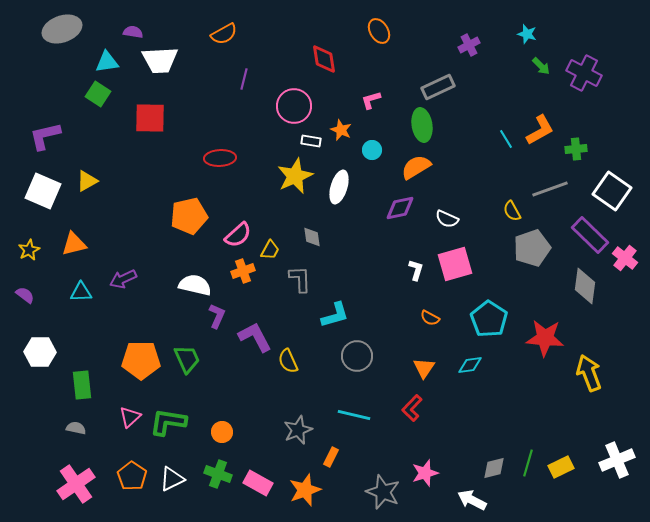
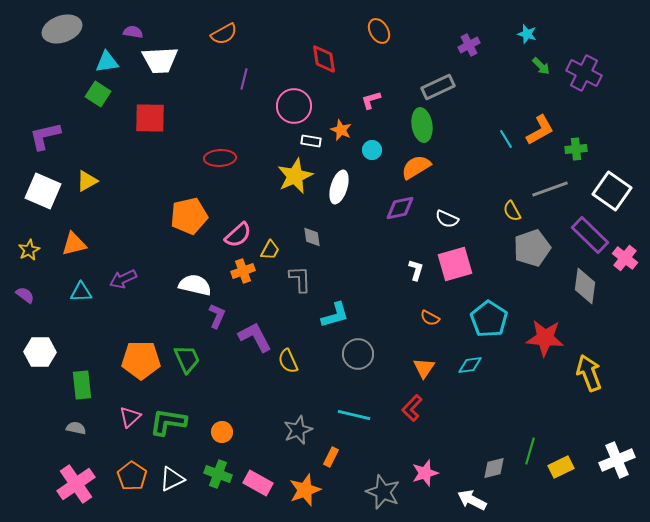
gray circle at (357, 356): moved 1 px right, 2 px up
green line at (528, 463): moved 2 px right, 12 px up
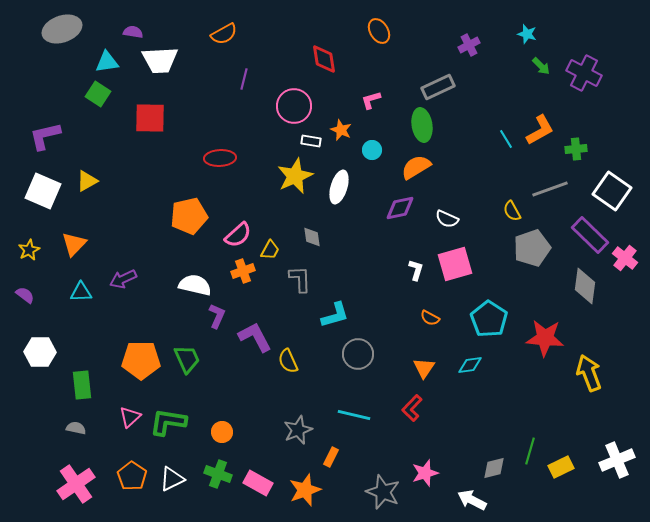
orange triangle at (74, 244): rotated 32 degrees counterclockwise
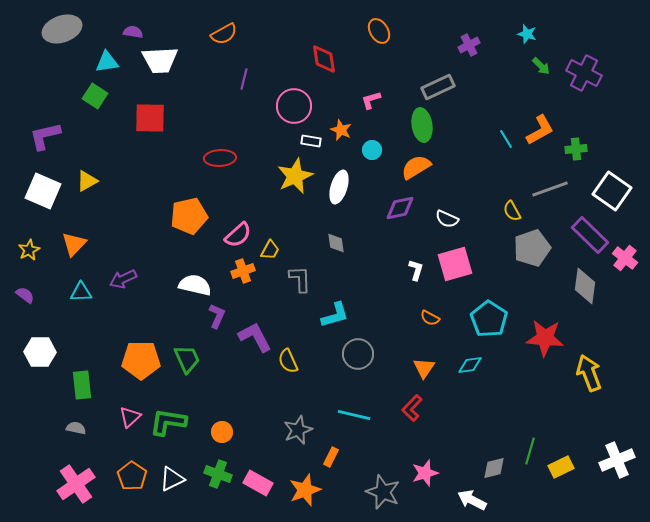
green square at (98, 94): moved 3 px left, 2 px down
gray diamond at (312, 237): moved 24 px right, 6 px down
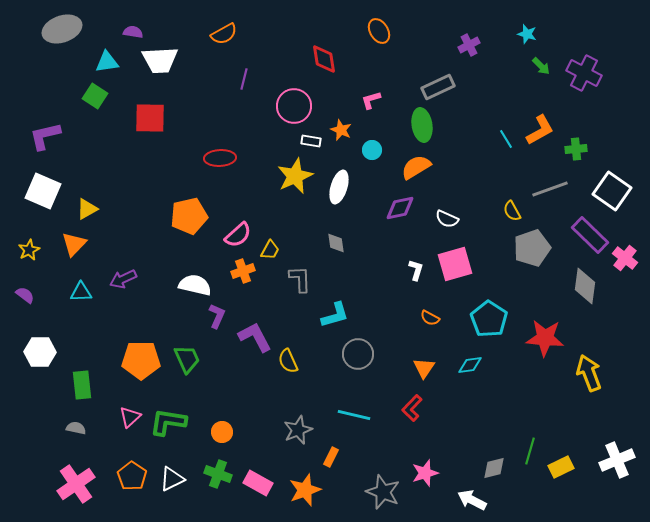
yellow triangle at (87, 181): moved 28 px down
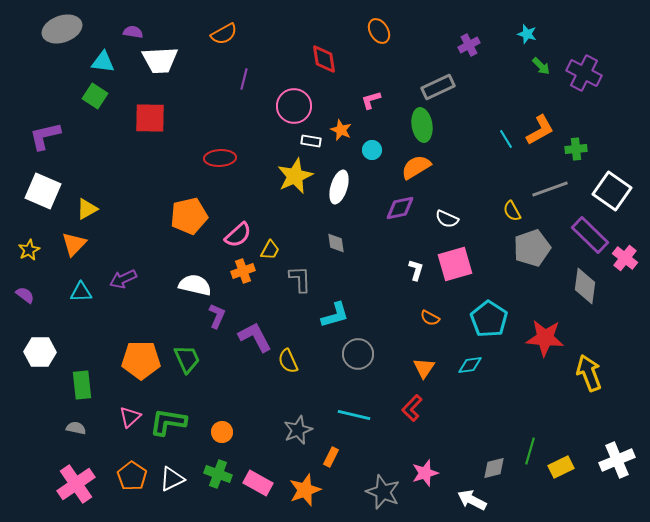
cyan triangle at (107, 62): moved 4 px left; rotated 15 degrees clockwise
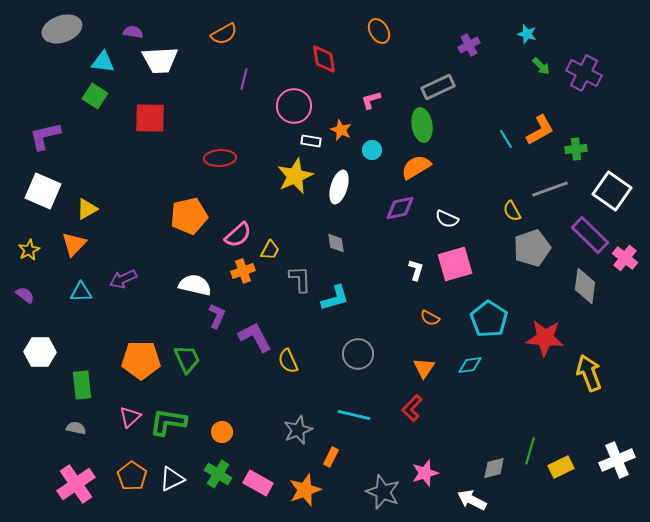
cyan L-shape at (335, 315): moved 17 px up
green cross at (218, 474): rotated 12 degrees clockwise
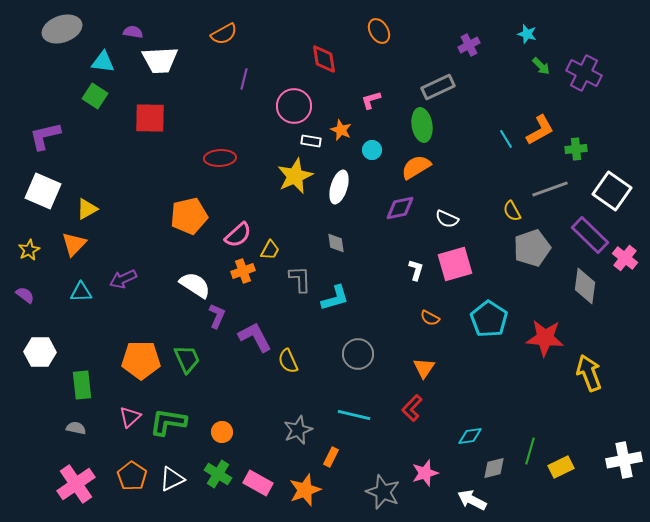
white semicircle at (195, 285): rotated 20 degrees clockwise
cyan diamond at (470, 365): moved 71 px down
white cross at (617, 460): moved 7 px right; rotated 12 degrees clockwise
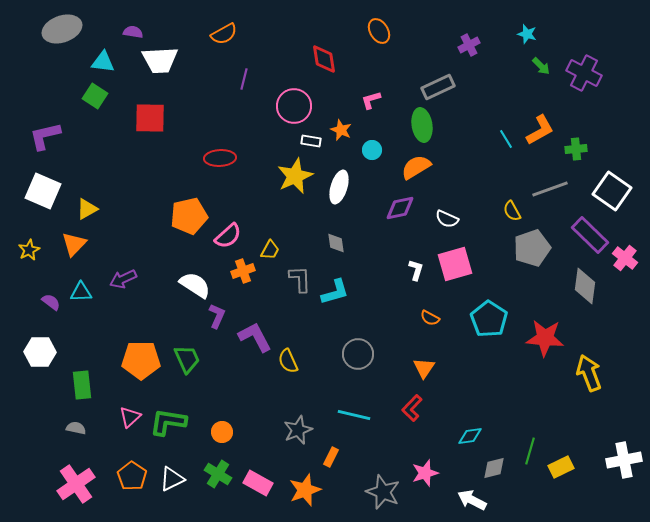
pink semicircle at (238, 235): moved 10 px left, 1 px down
purple semicircle at (25, 295): moved 26 px right, 7 px down
cyan L-shape at (335, 298): moved 6 px up
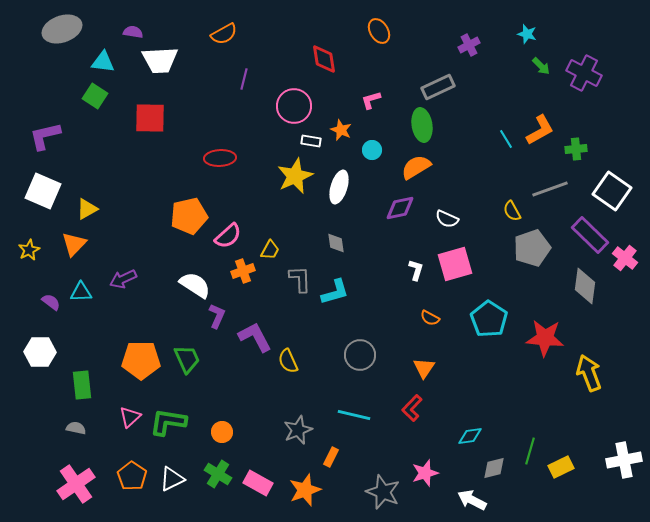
gray circle at (358, 354): moved 2 px right, 1 px down
